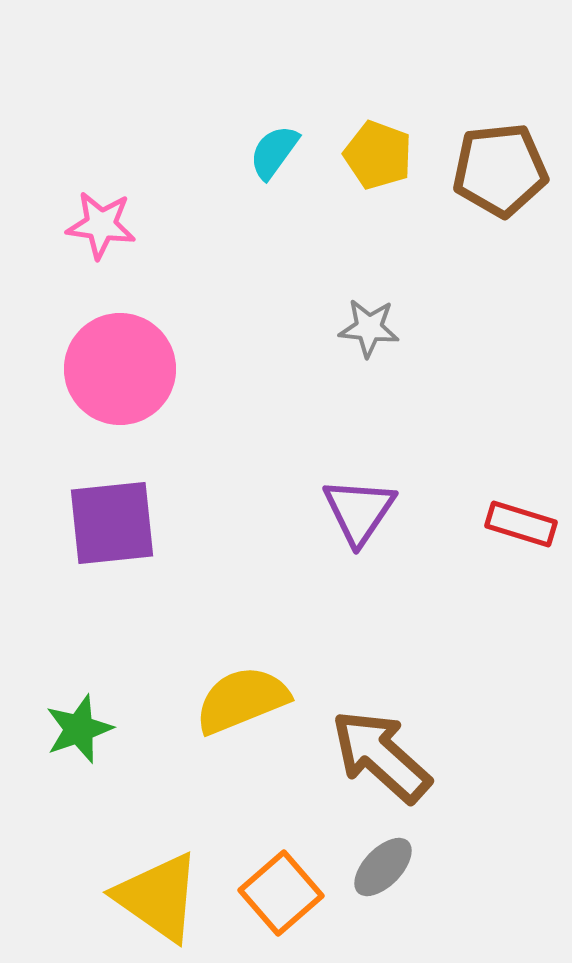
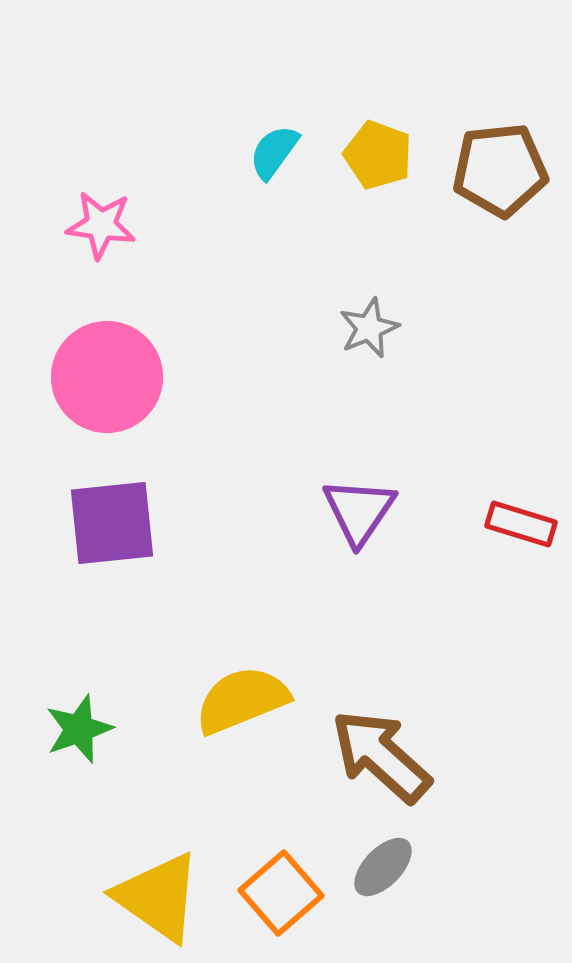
gray star: rotated 28 degrees counterclockwise
pink circle: moved 13 px left, 8 px down
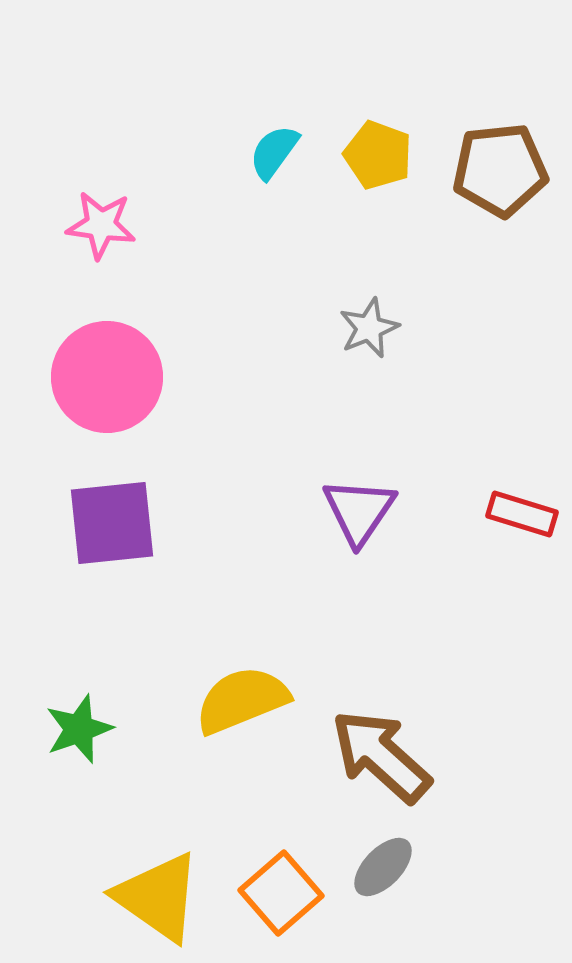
red rectangle: moved 1 px right, 10 px up
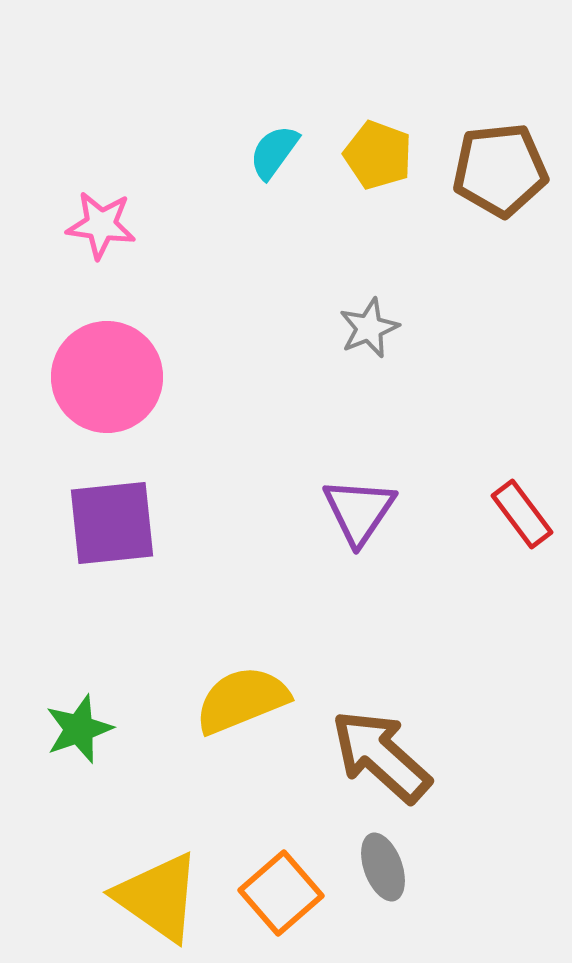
red rectangle: rotated 36 degrees clockwise
gray ellipse: rotated 64 degrees counterclockwise
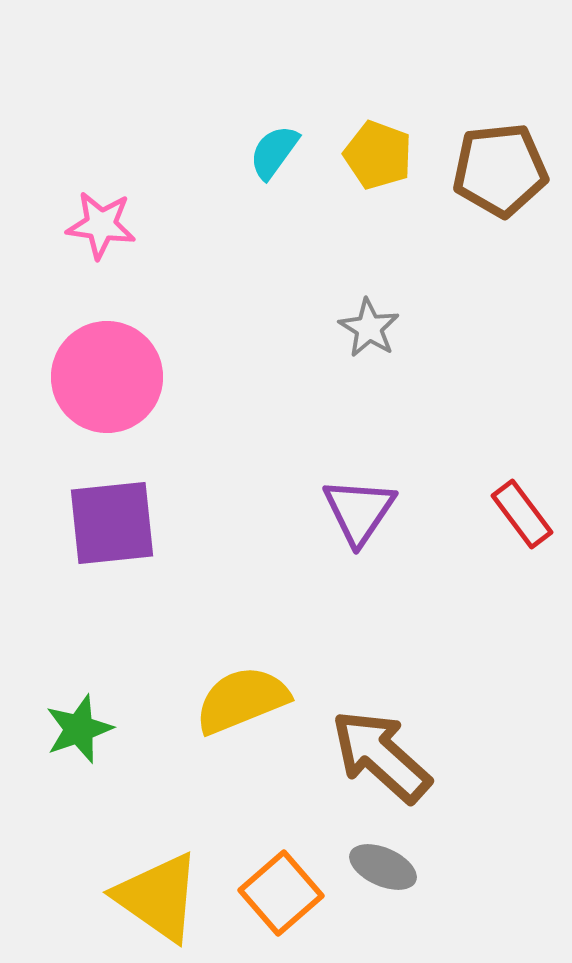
gray star: rotated 18 degrees counterclockwise
gray ellipse: rotated 46 degrees counterclockwise
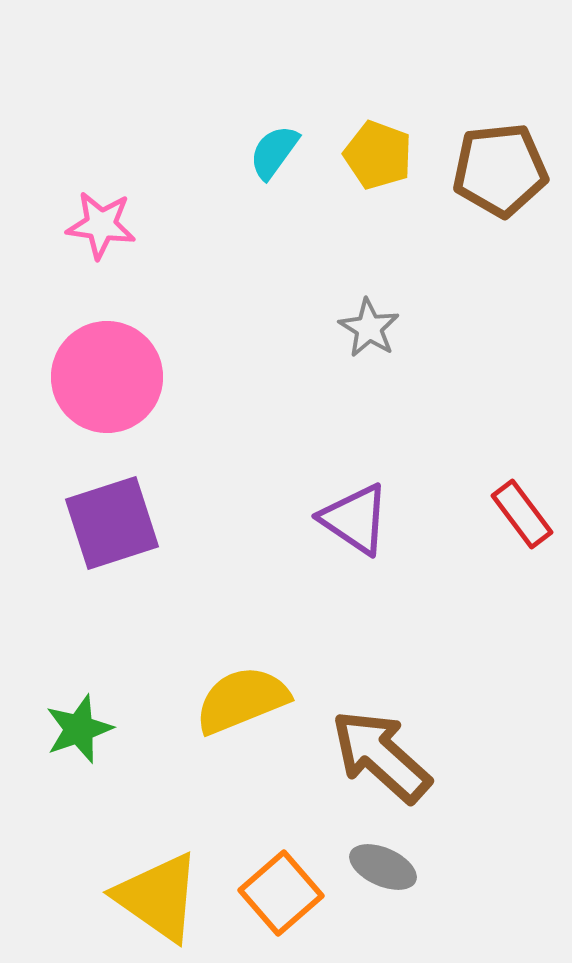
purple triangle: moved 4 px left, 8 px down; rotated 30 degrees counterclockwise
purple square: rotated 12 degrees counterclockwise
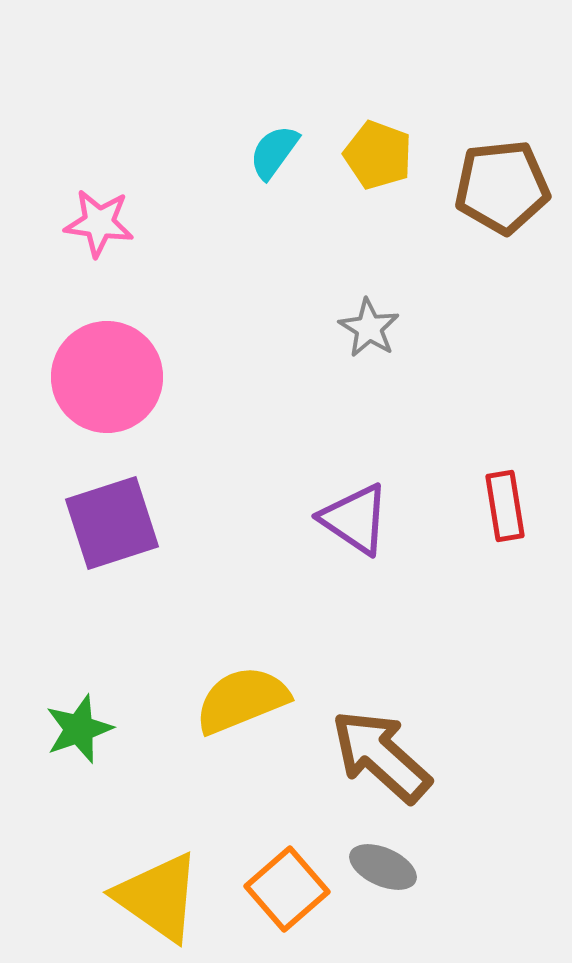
brown pentagon: moved 2 px right, 17 px down
pink star: moved 2 px left, 2 px up
red rectangle: moved 17 px left, 8 px up; rotated 28 degrees clockwise
orange square: moved 6 px right, 4 px up
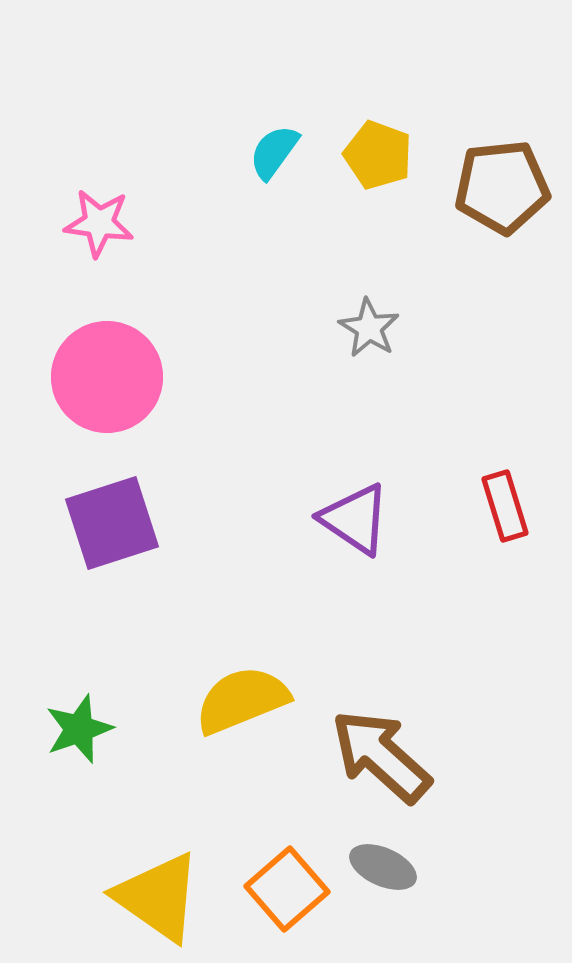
red rectangle: rotated 8 degrees counterclockwise
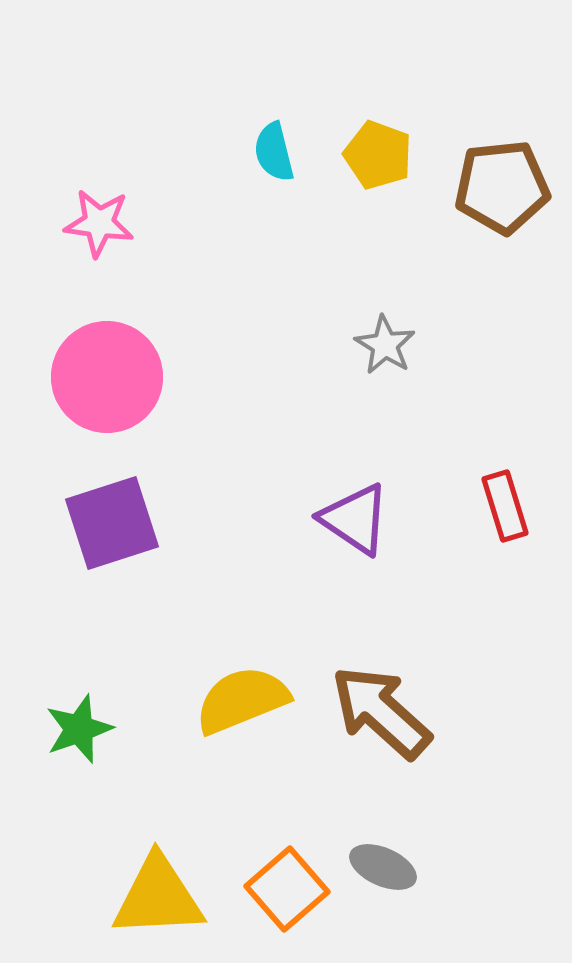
cyan semicircle: rotated 50 degrees counterclockwise
gray star: moved 16 px right, 17 px down
brown arrow: moved 44 px up
yellow triangle: rotated 38 degrees counterclockwise
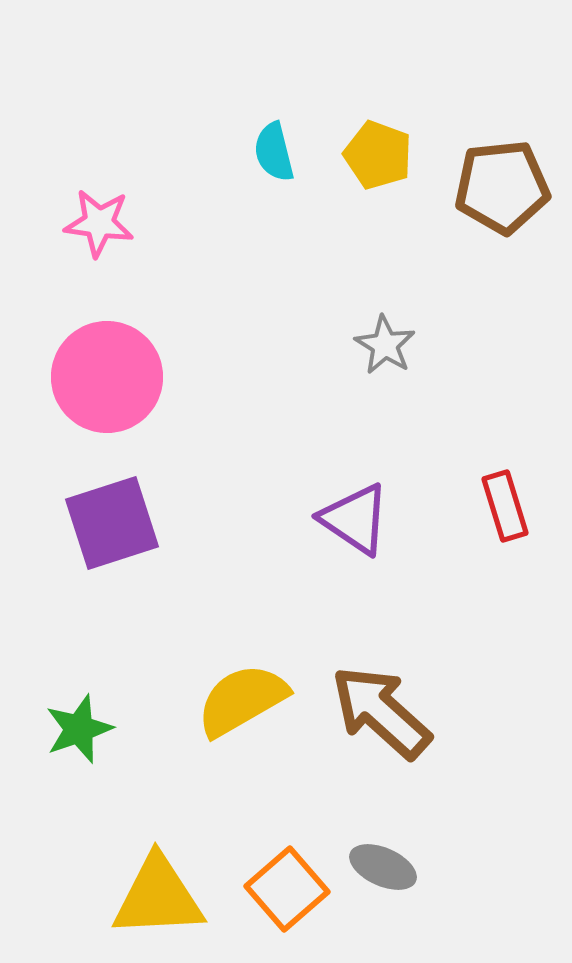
yellow semicircle: rotated 8 degrees counterclockwise
